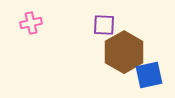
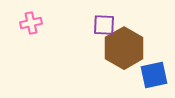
brown hexagon: moved 4 px up
blue square: moved 5 px right
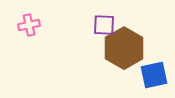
pink cross: moved 2 px left, 2 px down
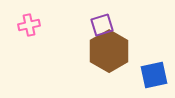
purple square: moved 2 px left; rotated 20 degrees counterclockwise
brown hexagon: moved 15 px left, 3 px down
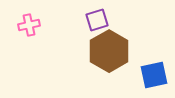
purple square: moved 5 px left, 5 px up
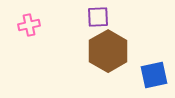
purple square: moved 1 px right, 3 px up; rotated 15 degrees clockwise
brown hexagon: moved 1 px left
